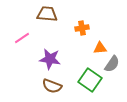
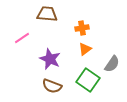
orange triangle: moved 15 px left, 1 px down; rotated 32 degrees counterclockwise
purple star: rotated 15 degrees clockwise
green square: moved 2 px left
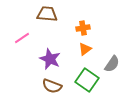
orange cross: moved 1 px right
green square: moved 1 px left
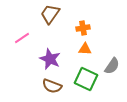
brown trapezoid: moved 3 px right; rotated 60 degrees counterclockwise
orange triangle: rotated 40 degrees clockwise
gray semicircle: moved 2 px down
green square: moved 1 px left, 1 px up; rotated 10 degrees counterclockwise
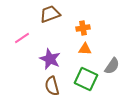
brown trapezoid: rotated 35 degrees clockwise
brown semicircle: rotated 54 degrees clockwise
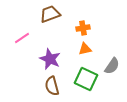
orange triangle: rotated 16 degrees counterclockwise
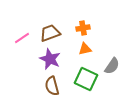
brown trapezoid: moved 19 px down
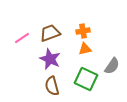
orange cross: moved 3 px down
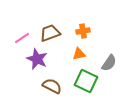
orange triangle: moved 6 px left, 5 px down
purple star: moved 13 px left
gray semicircle: moved 3 px left, 3 px up
green square: moved 2 px down
brown semicircle: rotated 132 degrees clockwise
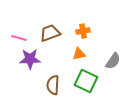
pink line: moved 3 px left; rotated 49 degrees clockwise
purple star: moved 7 px left; rotated 25 degrees counterclockwise
gray semicircle: moved 4 px right, 2 px up
brown semicircle: moved 1 px right, 1 px up; rotated 114 degrees counterclockwise
